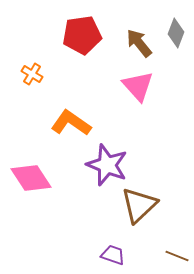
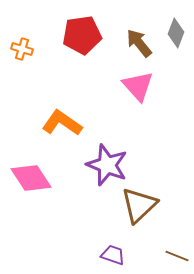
orange cross: moved 10 px left, 25 px up; rotated 15 degrees counterclockwise
orange L-shape: moved 9 px left
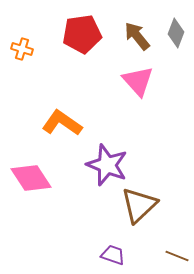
red pentagon: moved 1 px up
brown arrow: moved 2 px left, 7 px up
pink triangle: moved 5 px up
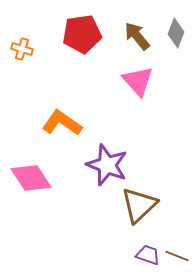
purple trapezoid: moved 35 px right
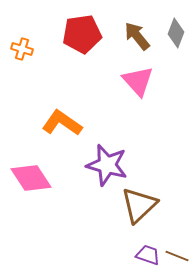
purple star: rotated 6 degrees counterclockwise
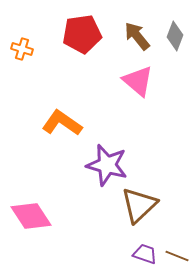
gray diamond: moved 1 px left, 3 px down
pink triangle: rotated 8 degrees counterclockwise
pink diamond: moved 38 px down
purple trapezoid: moved 3 px left, 1 px up
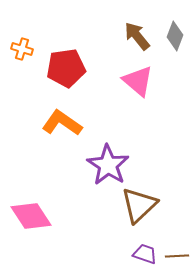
red pentagon: moved 16 px left, 34 px down
purple star: moved 1 px right; rotated 18 degrees clockwise
brown line: rotated 25 degrees counterclockwise
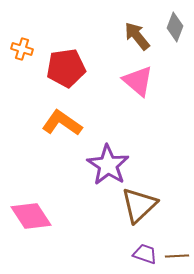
gray diamond: moved 9 px up
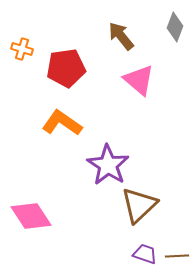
brown arrow: moved 16 px left
pink triangle: moved 1 px right, 1 px up
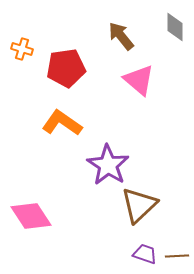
gray diamond: rotated 20 degrees counterclockwise
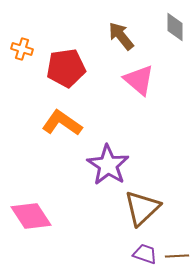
brown triangle: moved 3 px right, 3 px down
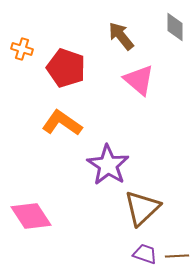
red pentagon: rotated 27 degrees clockwise
